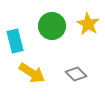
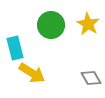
green circle: moved 1 px left, 1 px up
cyan rectangle: moved 7 px down
gray diamond: moved 15 px right, 4 px down; rotated 15 degrees clockwise
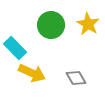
cyan rectangle: rotated 30 degrees counterclockwise
yellow arrow: rotated 8 degrees counterclockwise
gray diamond: moved 15 px left
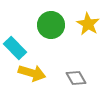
yellow arrow: rotated 8 degrees counterclockwise
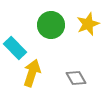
yellow star: rotated 20 degrees clockwise
yellow arrow: rotated 88 degrees counterclockwise
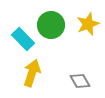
cyan rectangle: moved 8 px right, 9 px up
gray diamond: moved 4 px right, 3 px down
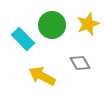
green circle: moved 1 px right
yellow arrow: moved 10 px right, 3 px down; rotated 80 degrees counterclockwise
gray diamond: moved 18 px up
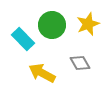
yellow arrow: moved 3 px up
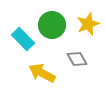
gray diamond: moved 3 px left, 4 px up
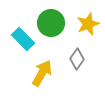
green circle: moved 1 px left, 2 px up
gray diamond: rotated 65 degrees clockwise
yellow arrow: rotated 92 degrees clockwise
